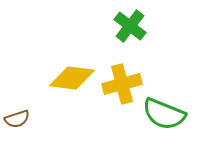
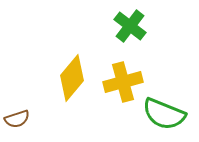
yellow diamond: rotated 57 degrees counterclockwise
yellow cross: moved 1 px right, 2 px up
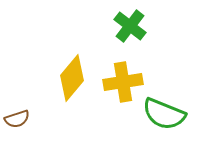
yellow cross: rotated 6 degrees clockwise
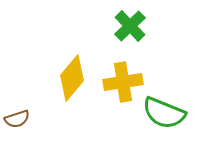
green cross: rotated 8 degrees clockwise
green semicircle: moved 1 px up
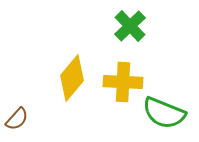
yellow cross: rotated 12 degrees clockwise
brown semicircle: rotated 30 degrees counterclockwise
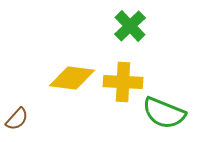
yellow diamond: rotated 57 degrees clockwise
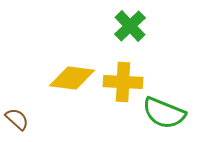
brown semicircle: rotated 90 degrees counterclockwise
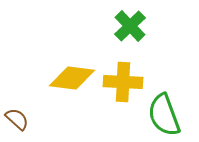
green semicircle: moved 2 px down; rotated 48 degrees clockwise
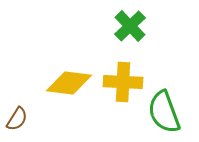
yellow diamond: moved 3 px left, 5 px down
green semicircle: moved 3 px up
brown semicircle: rotated 80 degrees clockwise
